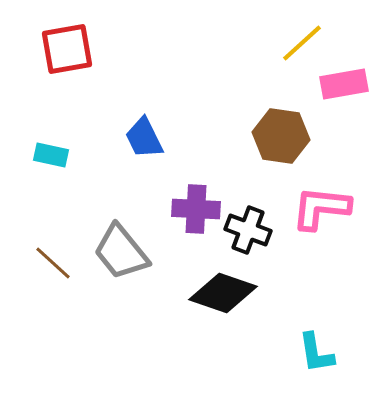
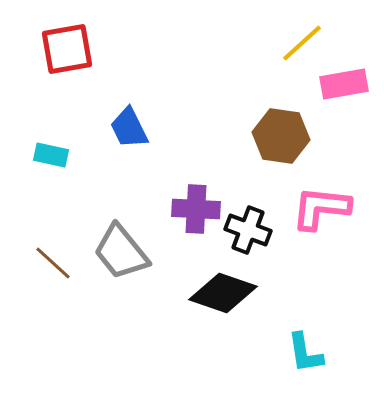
blue trapezoid: moved 15 px left, 10 px up
cyan L-shape: moved 11 px left
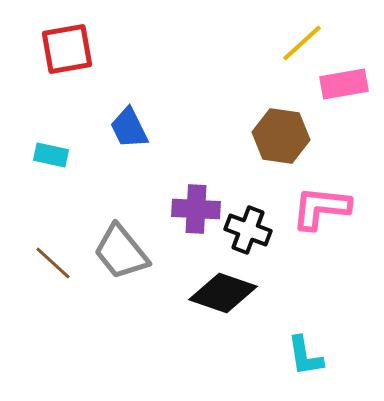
cyan L-shape: moved 3 px down
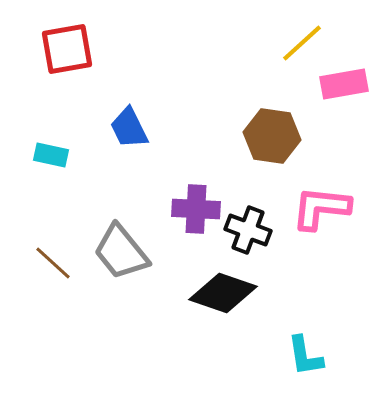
brown hexagon: moved 9 px left
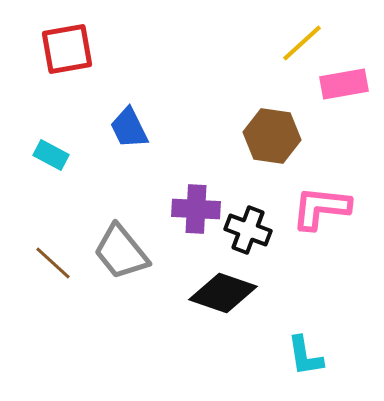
cyan rectangle: rotated 16 degrees clockwise
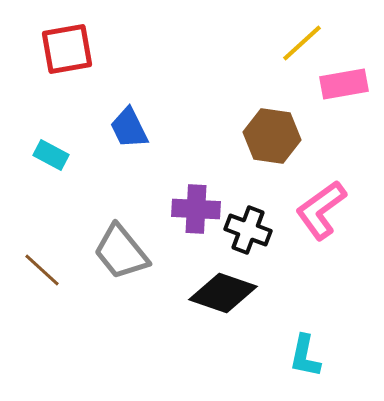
pink L-shape: moved 2 px down; rotated 42 degrees counterclockwise
brown line: moved 11 px left, 7 px down
cyan L-shape: rotated 21 degrees clockwise
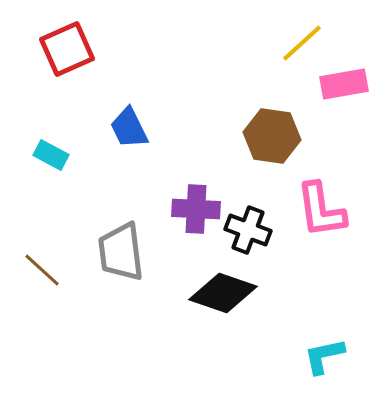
red square: rotated 14 degrees counterclockwise
pink L-shape: rotated 62 degrees counterclockwise
gray trapezoid: rotated 32 degrees clockwise
cyan L-shape: moved 19 px right; rotated 66 degrees clockwise
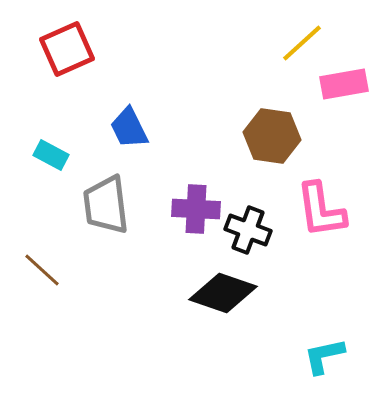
gray trapezoid: moved 15 px left, 47 px up
